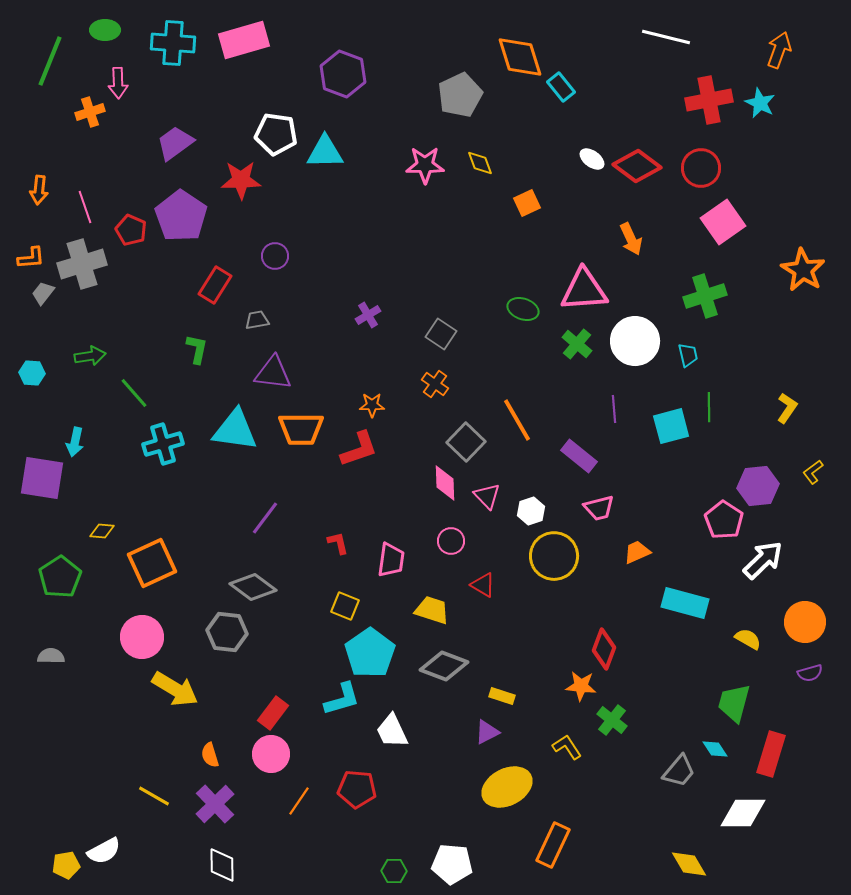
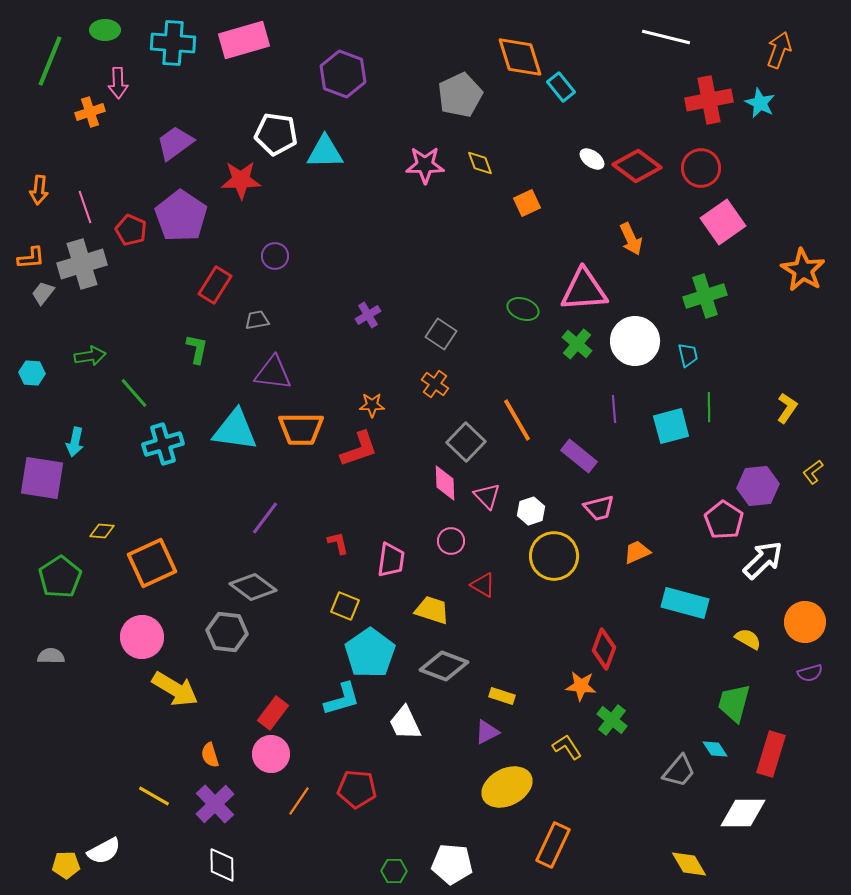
white trapezoid at (392, 731): moved 13 px right, 8 px up
yellow pentagon at (66, 865): rotated 8 degrees clockwise
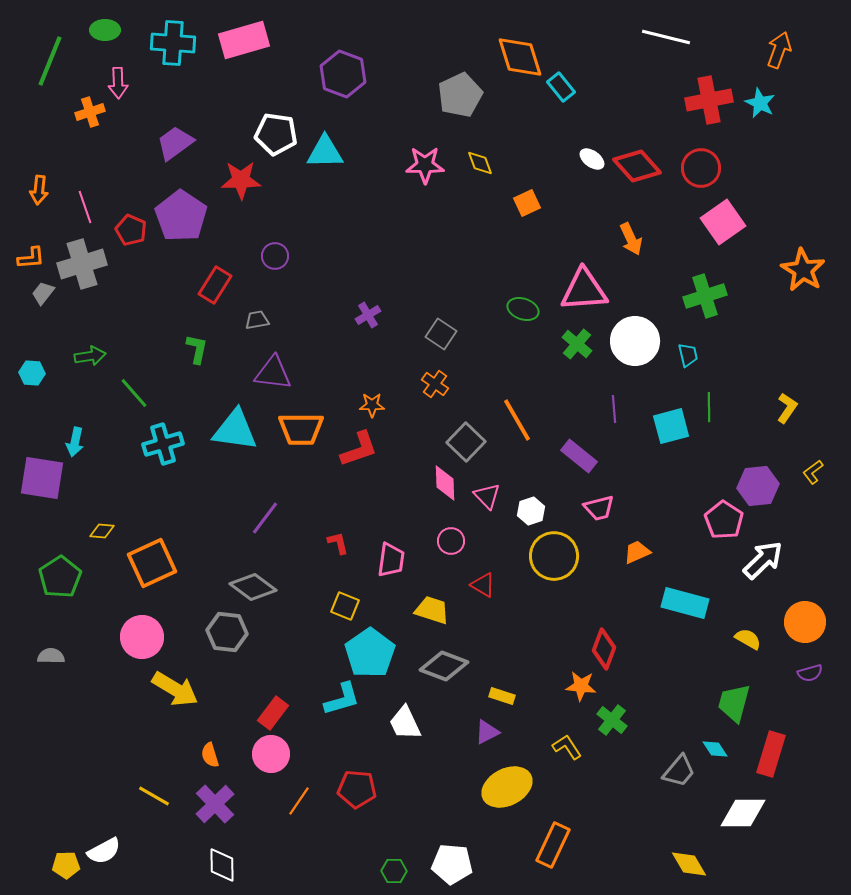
red diamond at (637, 166): rotated 12 degrees clockwise
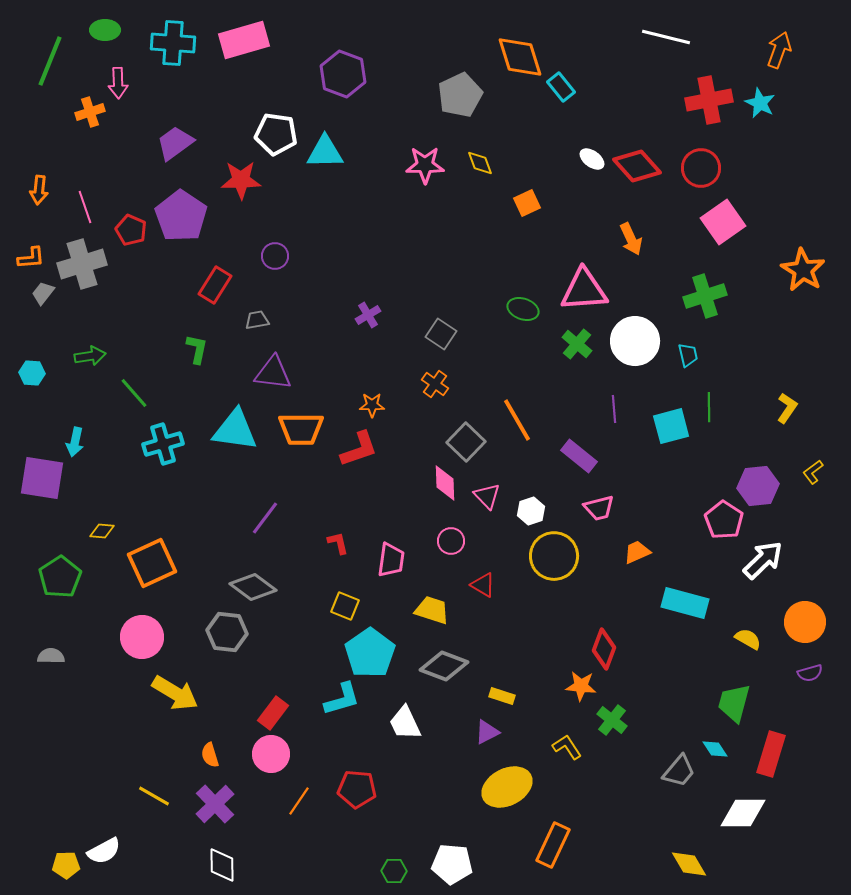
yellow arrow at (175, 689): moved 4 px down
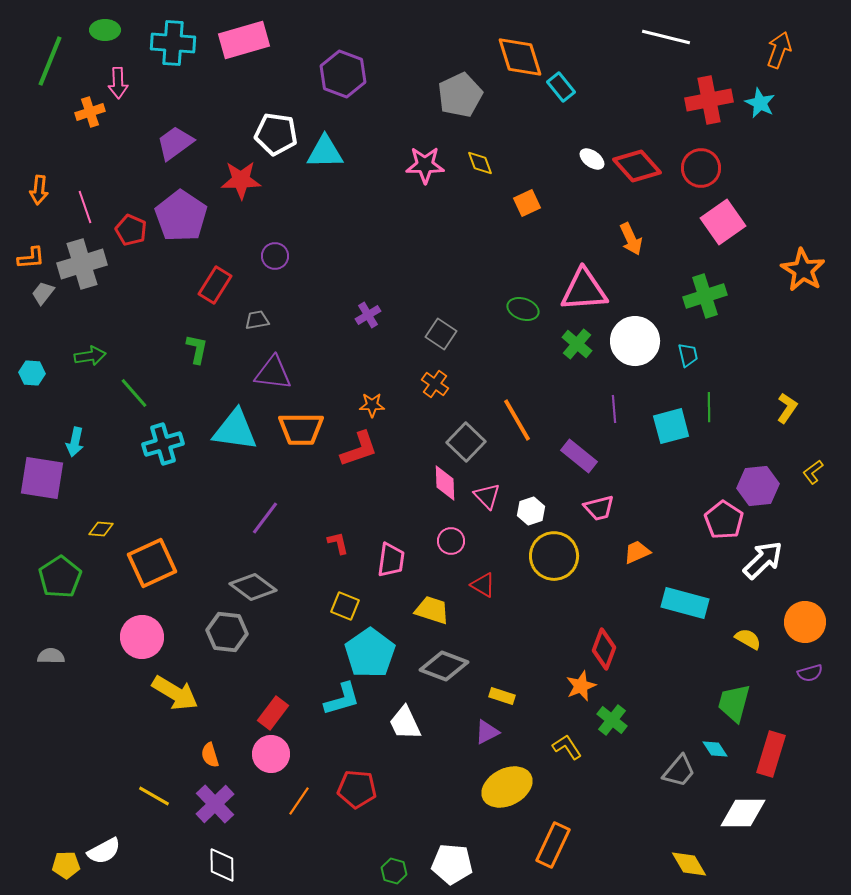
yellow diamond at (102, 531): moved 1 px left, 2 px up
orange star at (581, 686): rotated 28 degrees counterclockwise
green hexagon at (394, 871): rotated 15 degrees clockwise
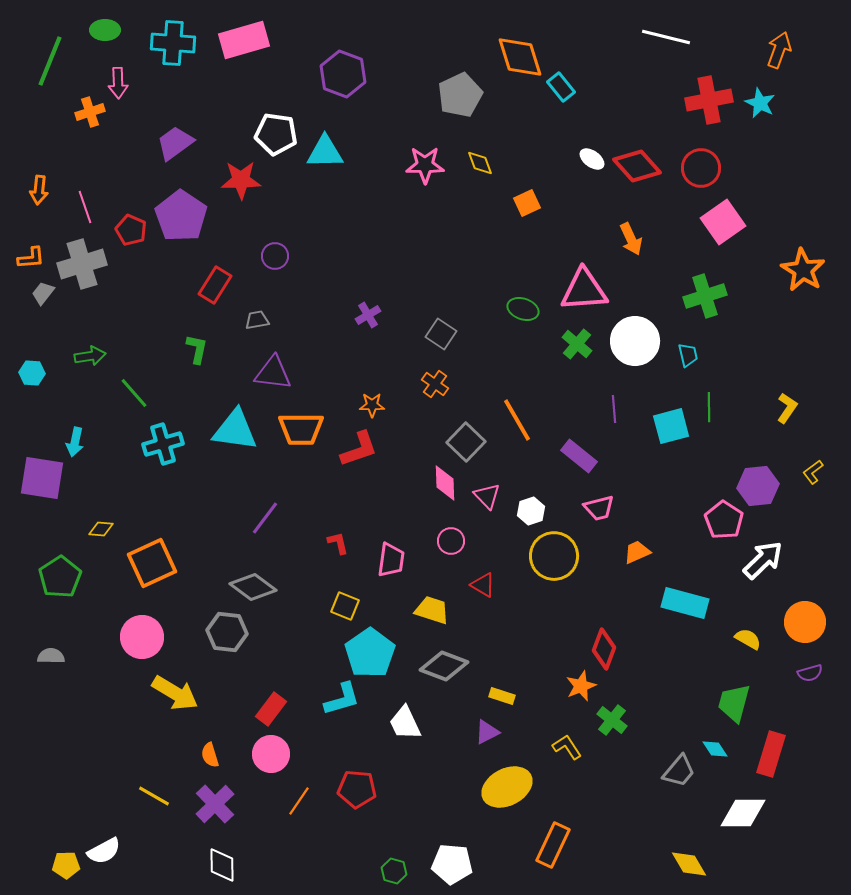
red rectangle at (273, 713): moved 2 px left, 4 px up
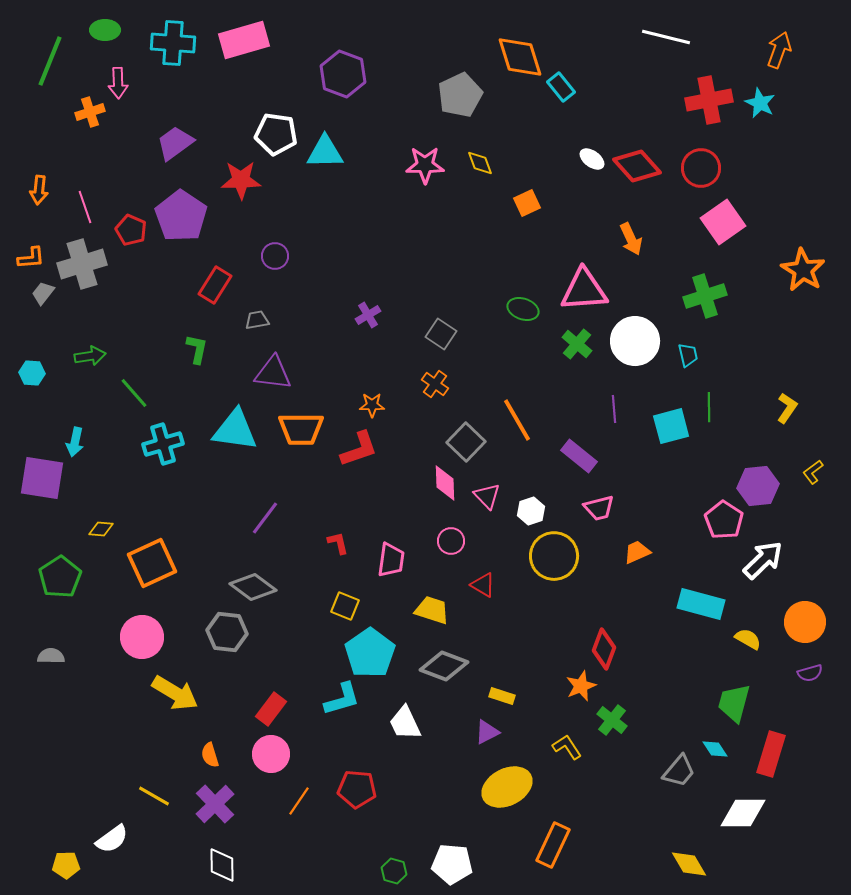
cyan rectangle at (685, 603): moved 16 px right, 1 px down
white semicircle at (104, 851): moved 8 px right, 12 px up; rotated 8 degrees counterclockwise
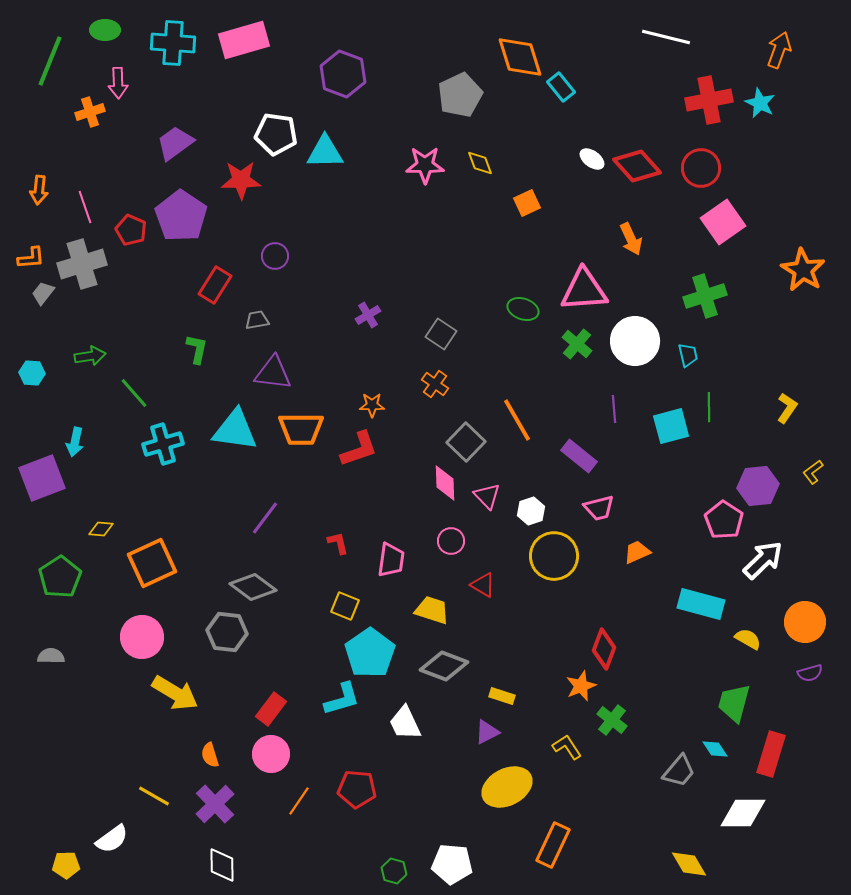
purple square at (42, 478): rotated 30 degrees counterclockwise
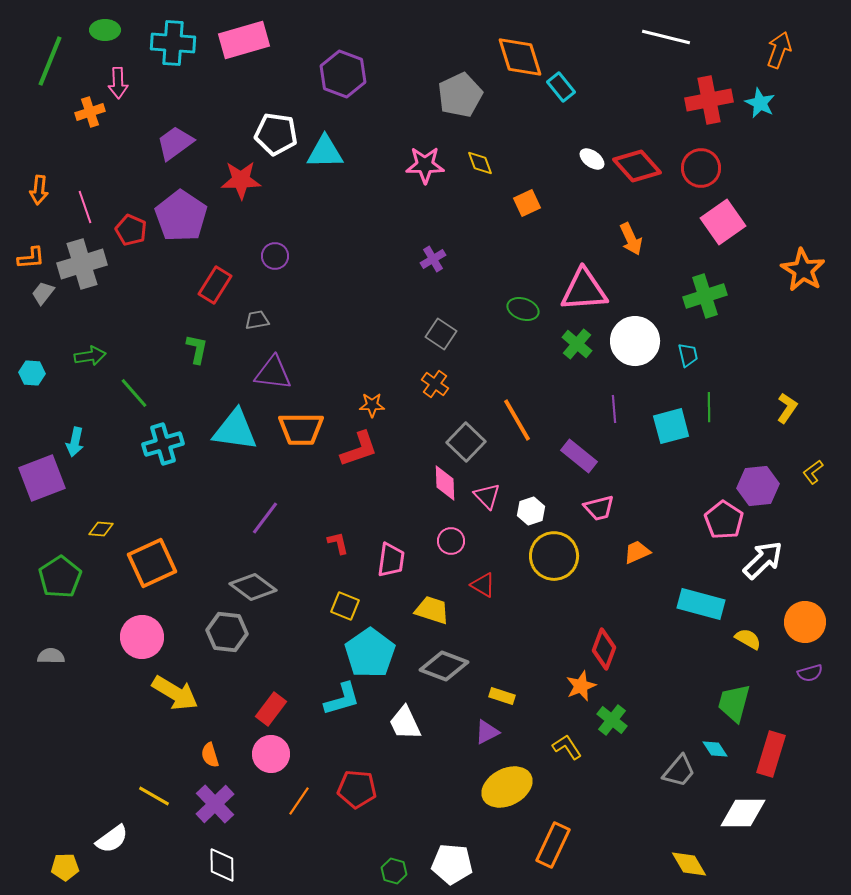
purple cross at (368, 315): moved 65 px right, 56 px up
yellow pentagon at (66, 865): moved 1 px left, 2 px down
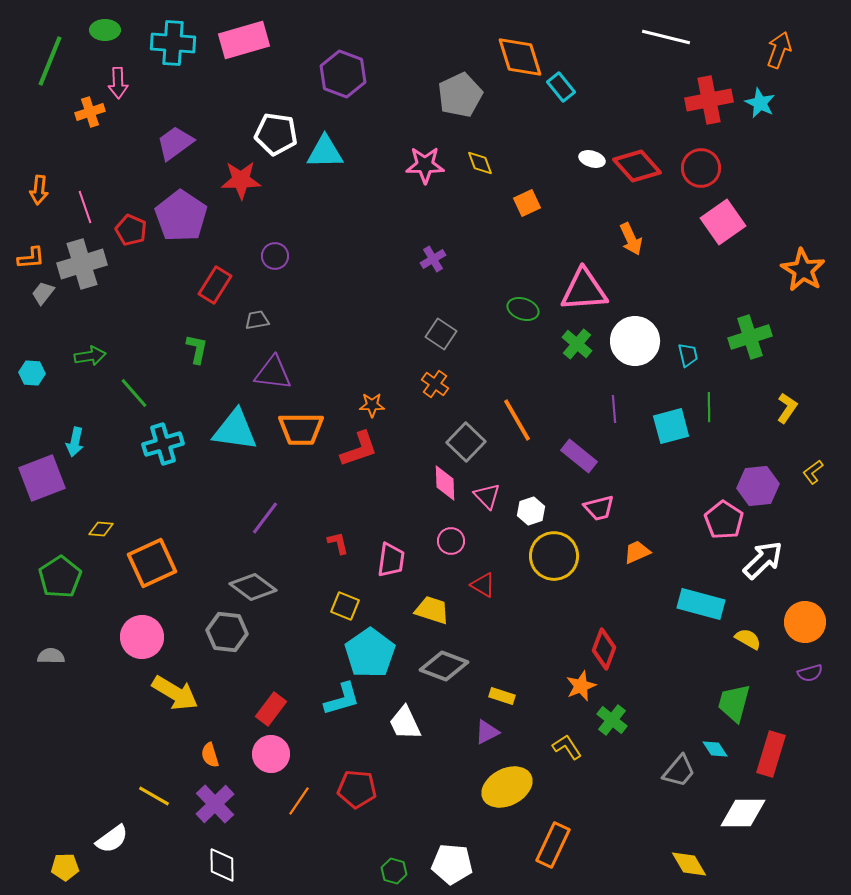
white ellipse at (592, 159): rotated 20 degrees counterclockwise
green cross at (705, 296): moved 45 px right, 41 px down
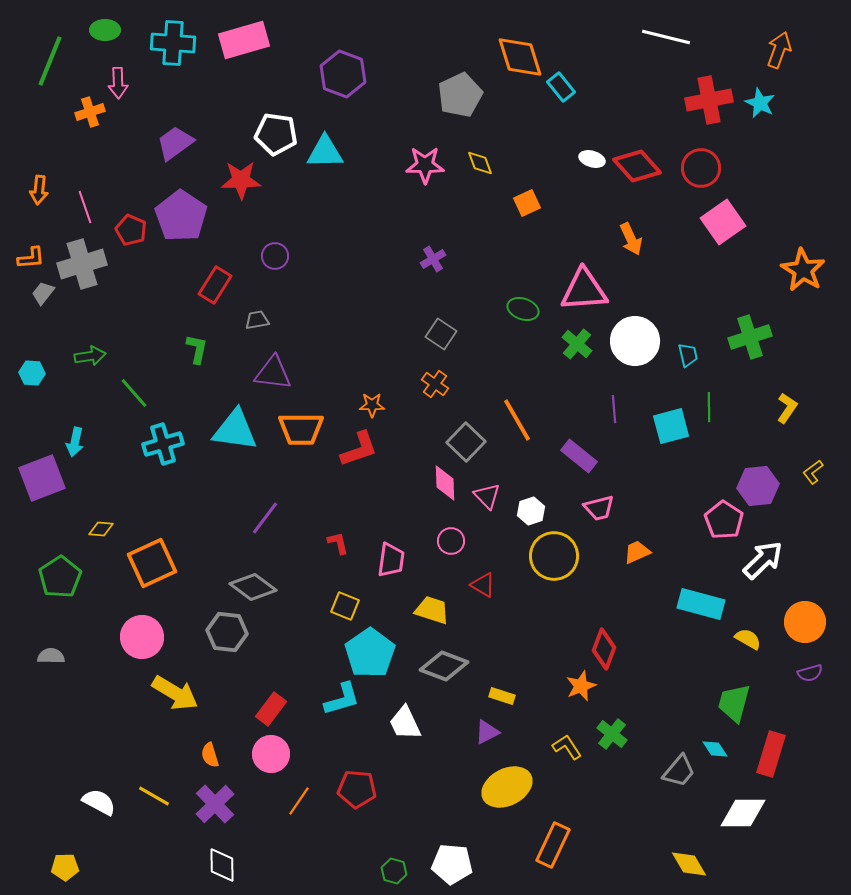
green cross at (612, 720): moved 14 px down
white semicircle at (112, 839): moved 13 px left, 37 px up; rotated 116 degrees counterclockwise
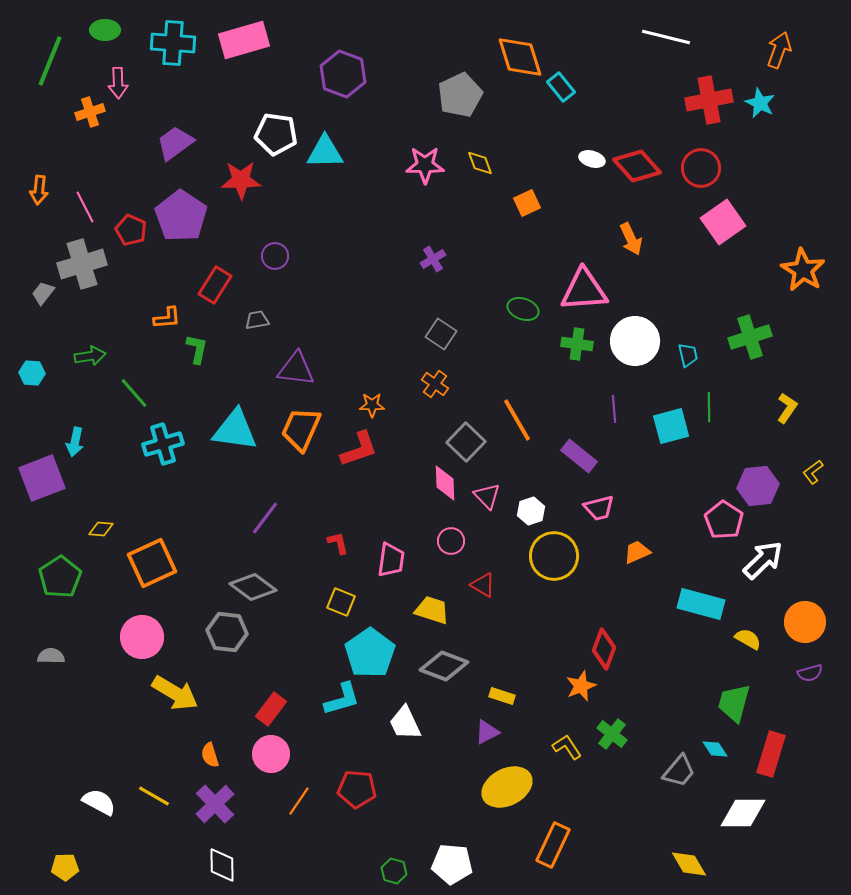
pink line at (85, 207): rotated 8 degrees counterclockwise
orange L-shape at (31, 258): moved 136 px right, 60 px down
green cross at (577, 344): rotated 32 degrees counterclockwise
purple triangle at (273, 373): moved 23 px right, 4 px up
orange trapezoid at (301, 429): rotated 114 degrees clockwise
yellow square at (345, 606): moved 4 px left, 4 px up
